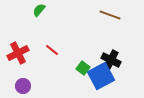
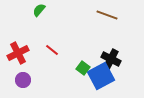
brown line: moved 3 px left
black cross: moved 1 px up
purple circle: moved 6 px up
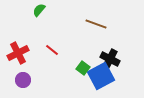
brown line: moved 11 px left, 9 px down
black cross: moved 1 px left
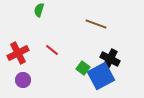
green semicircle: rotated 24 degrees counterclockwise
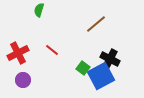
brown line: rotated 60 degrees counterclockwise
